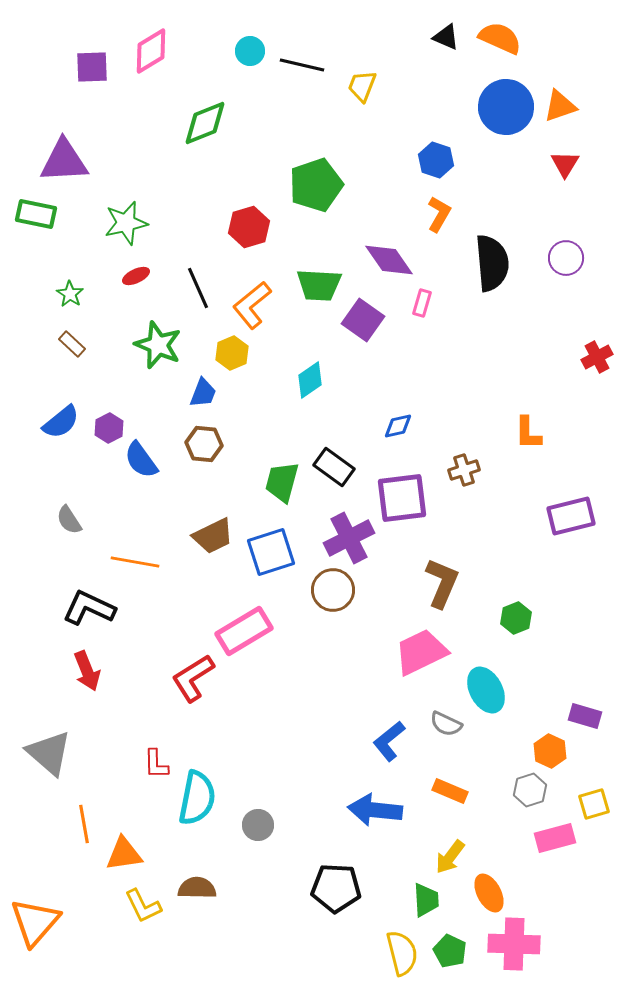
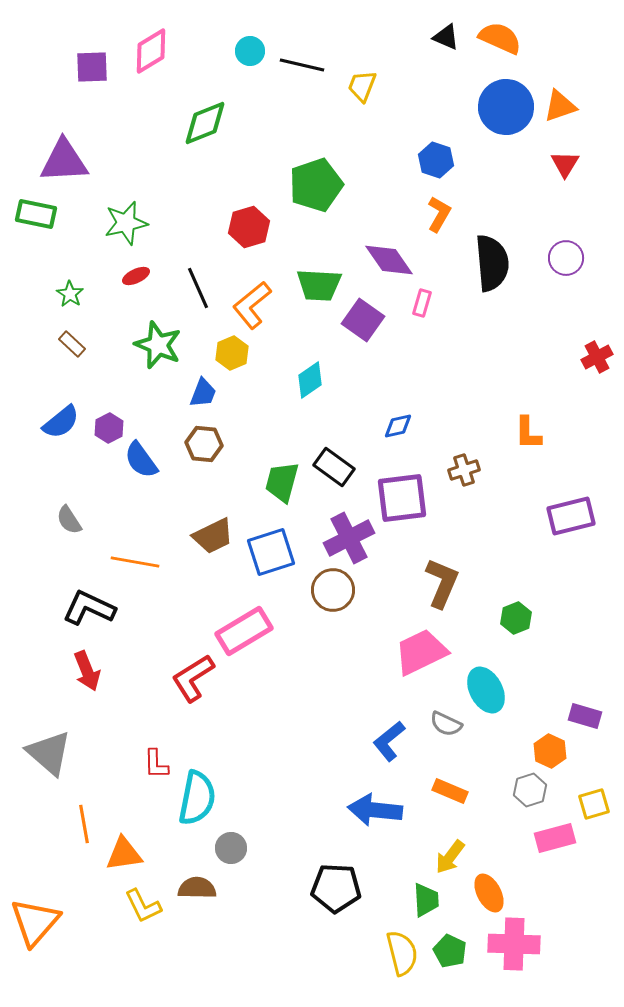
gray circle at (258, 825): moved 27 px left, 23 px down
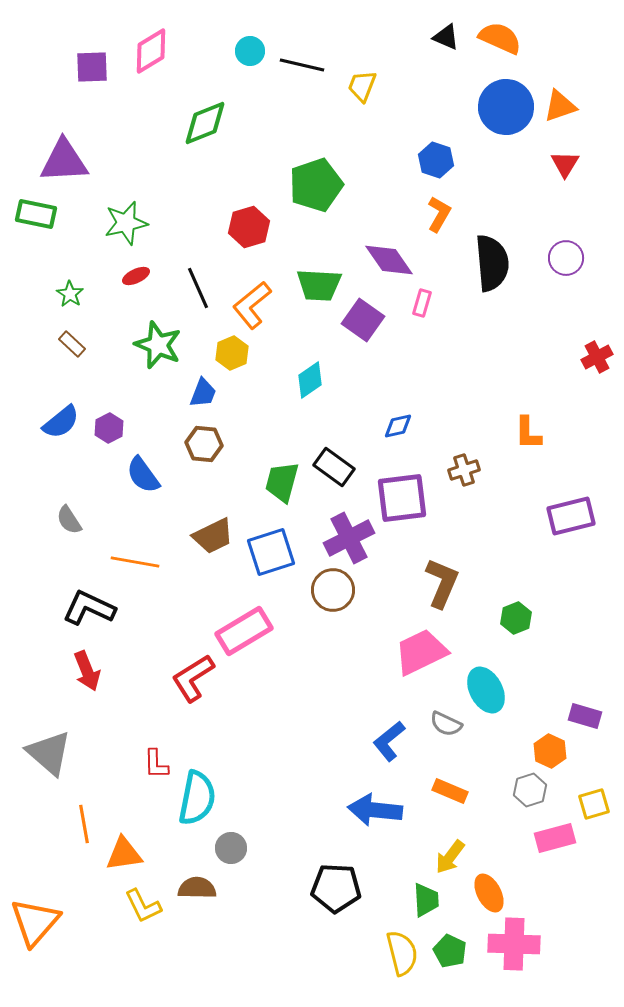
blue semicircle at (141, 460): moved 2 px right, 15 px down
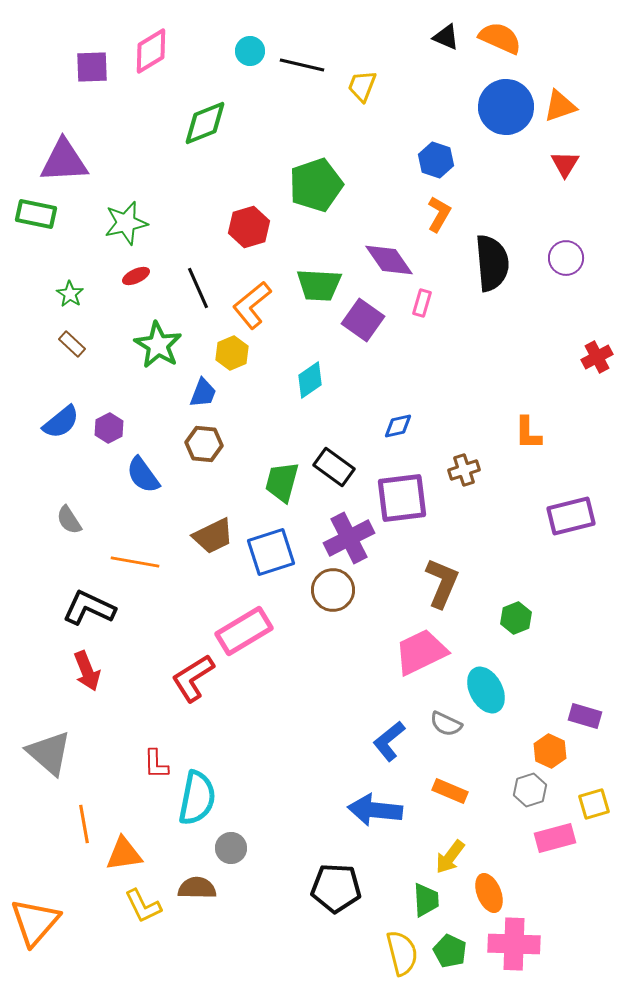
green star at (158, 345): rotated 9 degrees clockwise
orange ellipse at (489, 893): rotated 6 degrees clockwise
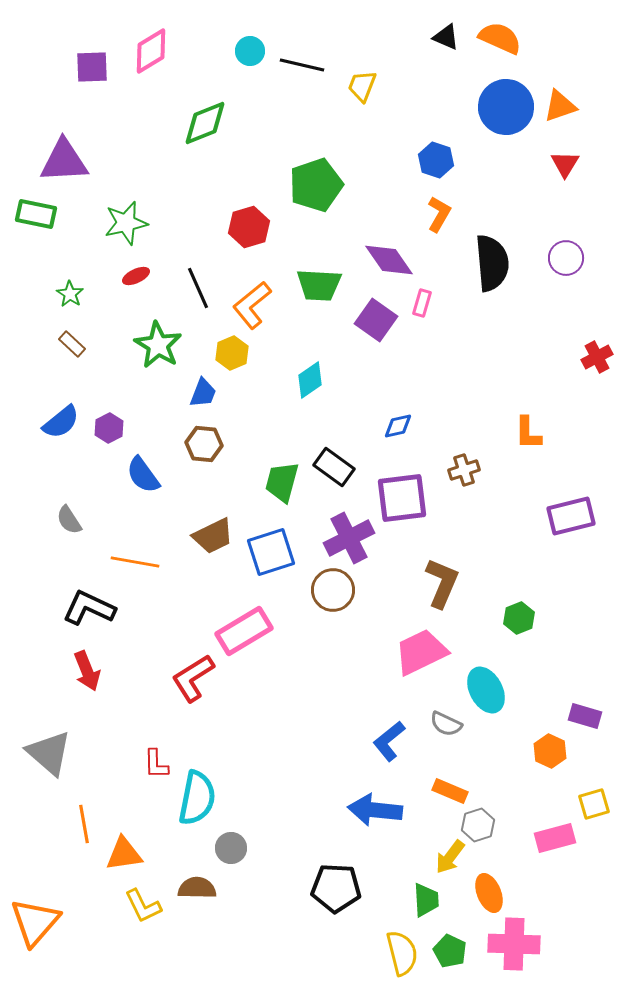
purple square at (363, 320): moved 13 px right
green hexagon at (516, 618): moved 3 px right
gray hexagon at (530, 790): moved 52 px left, 35 px down
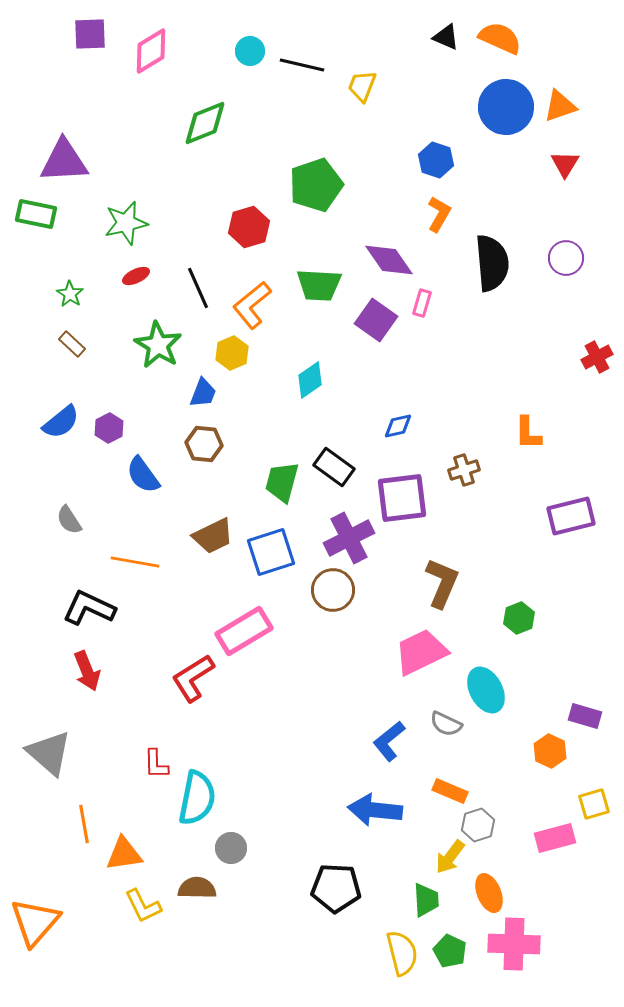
purple square at (92, 67): moved 2 px left, 33 px up
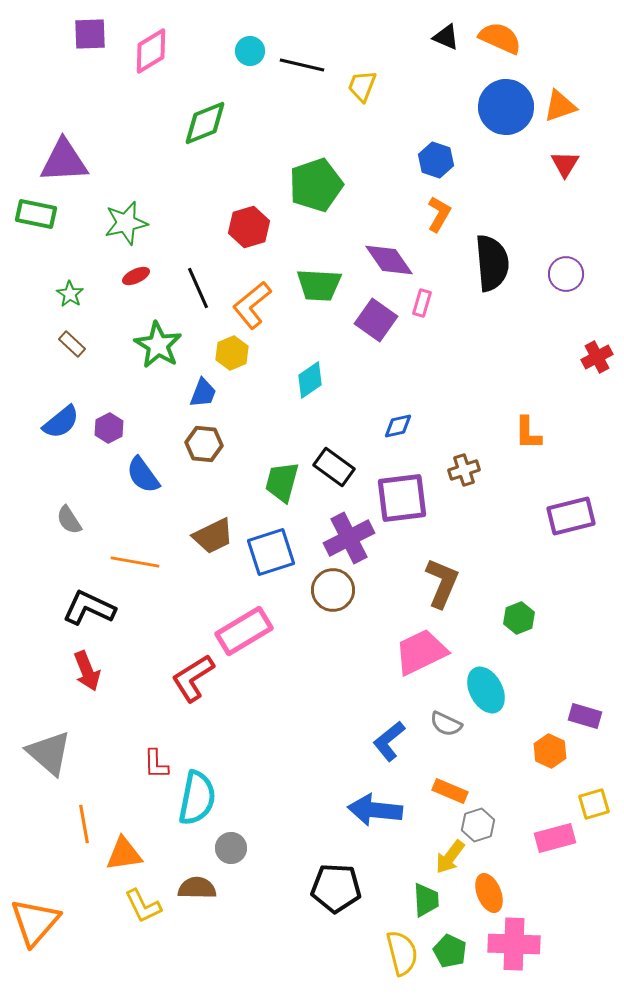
purple circle at (566, 258): moved 16 px down
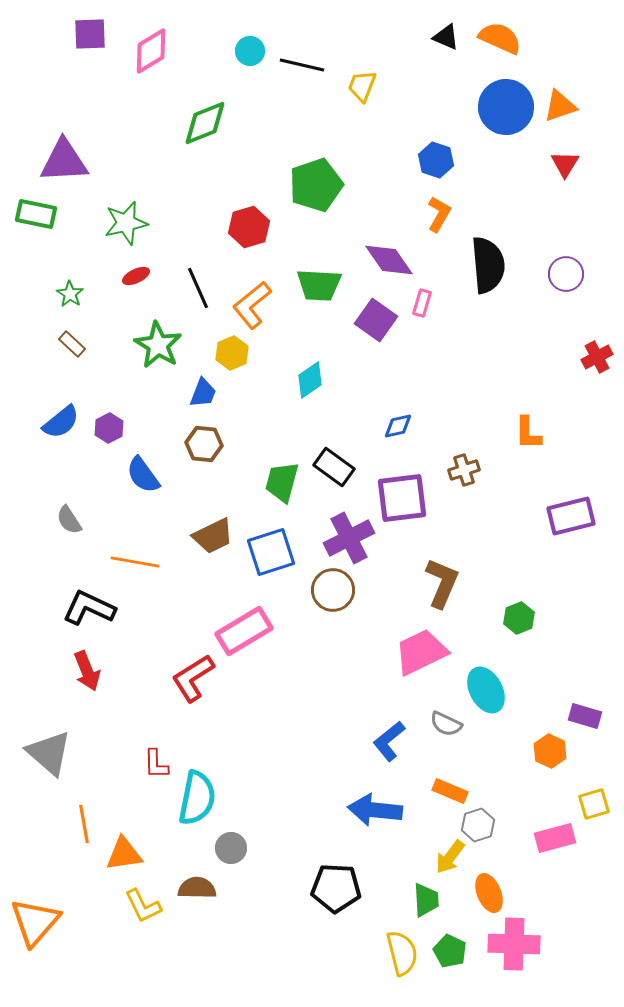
black semicircle at (492, 263): moved 4 px left, 2 px down
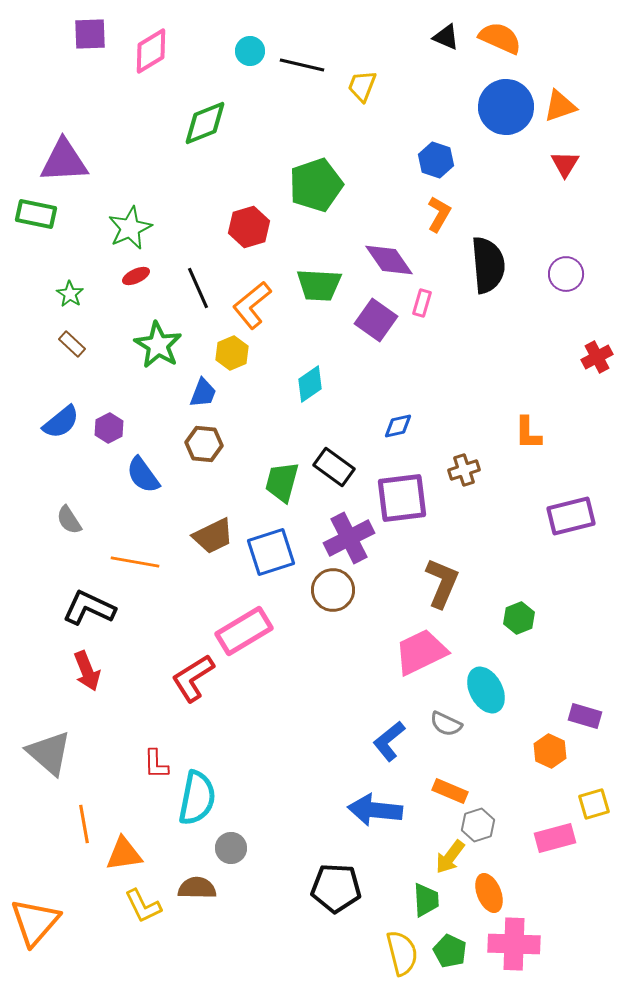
green star at (126, 223): moved 4 px right, 5 px down; rotated 12 degrees counterclockwise
cyan diamond at (310, 380): moved 4 px down
